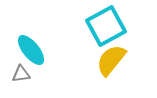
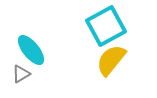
gray triangle: rotated 24 degrees counterclockwise
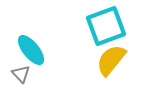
cyan square: rotated 9 degrees clockwise
gray triangle: rotated 42 degrees counterclockwise
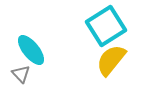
cyan square: rotated 12 degrees counterclockwise
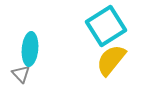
cyan ellipse: moved 1 px left, 1 px up; rotated 44 degrees clockwise
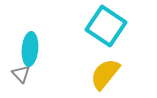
cyan square: rotated 24 degrees counterclockwise
yellow semicircle: moved 6 px left, 14 px down
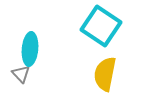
cyan square: moved 5 px left
yellow semicircle: rotated 28 degrees counterclockwise
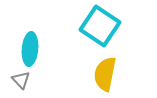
cyan square: moved 1 px left
gray triangle: moved 6 px down
